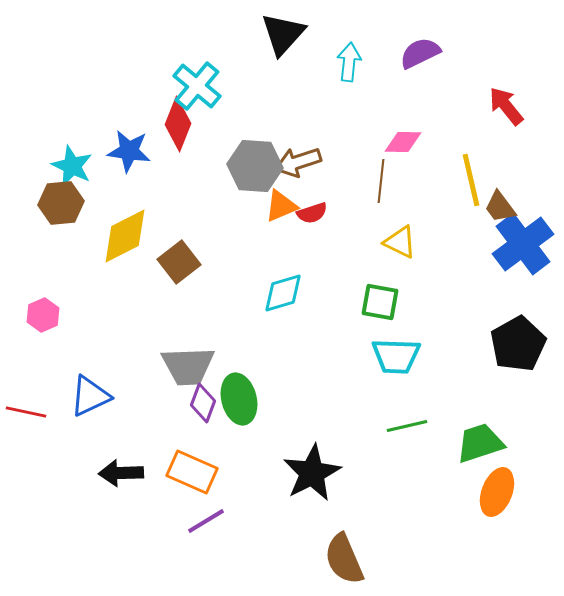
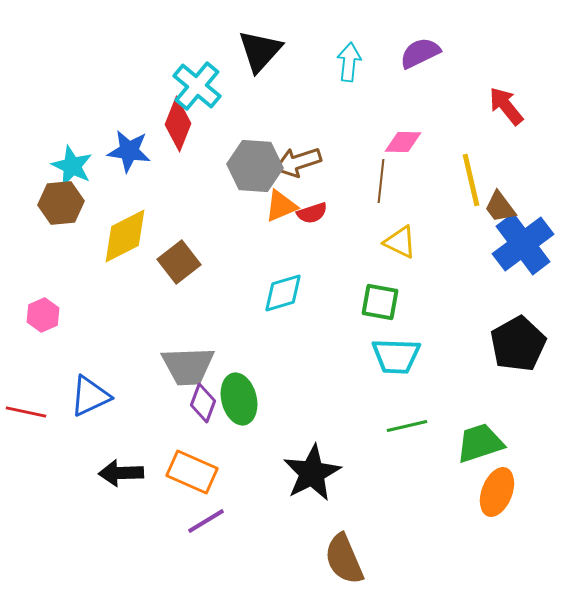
black triangle: moved 23 px left, 17 px down
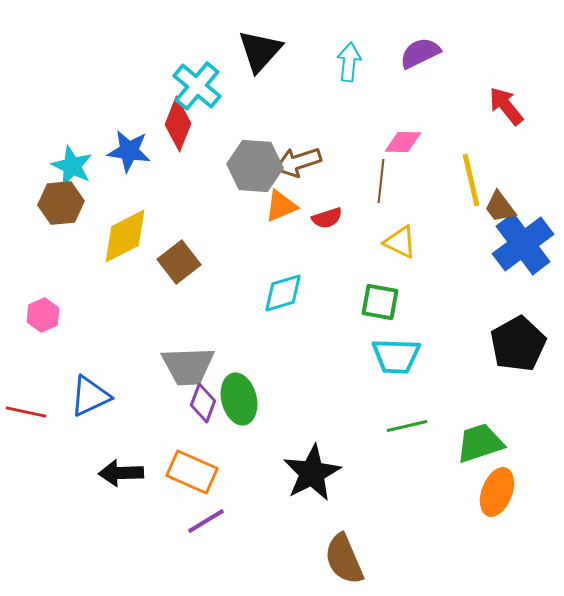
red semicircle: moved 15 px right, 5 px down
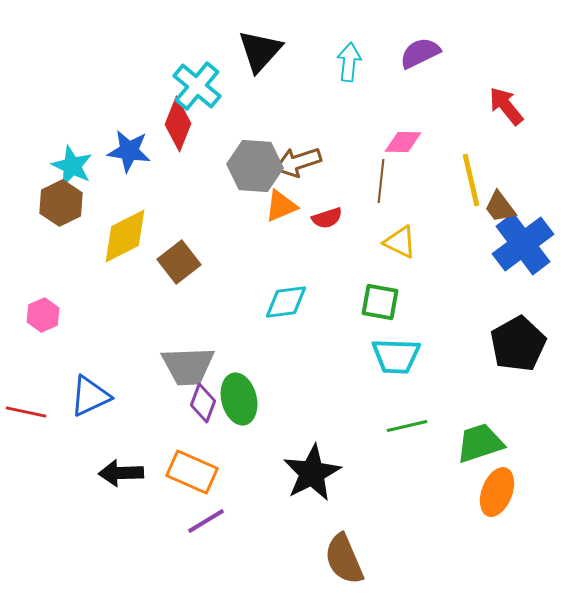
brown hexagon: rotated 21 degrees counterclockwise
cyan diamond: moved 3 px right, 9 px down; rotated 9 degrees clockwise
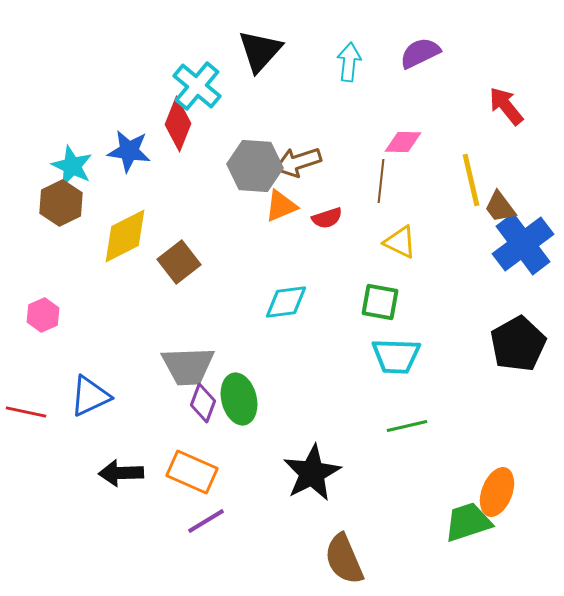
green trapezoid: moved 12 px left, 79 px down
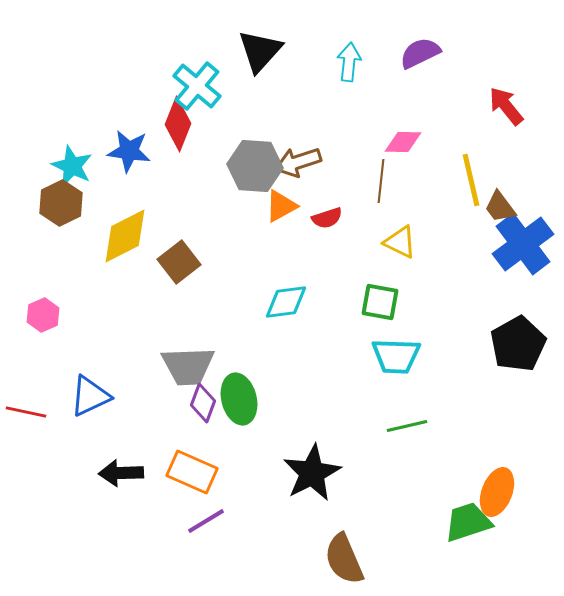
orange triangle: rotated 6 degrees counterclockwise
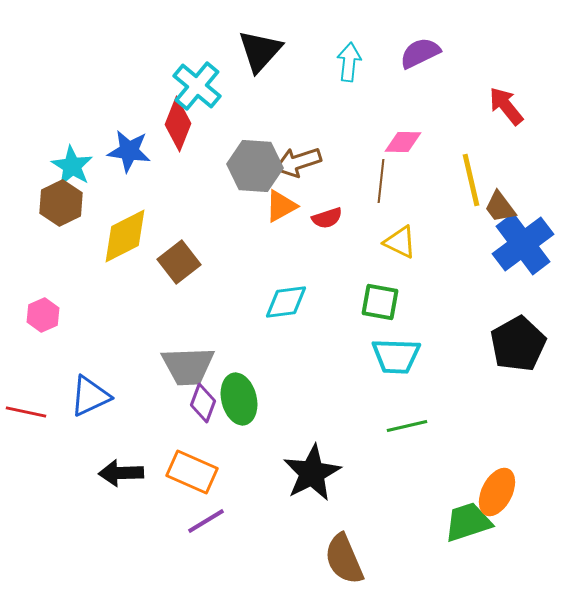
cyan star: rotated 6 degrees clockwise
orange ellipse: rotated 6 degrees clockwise
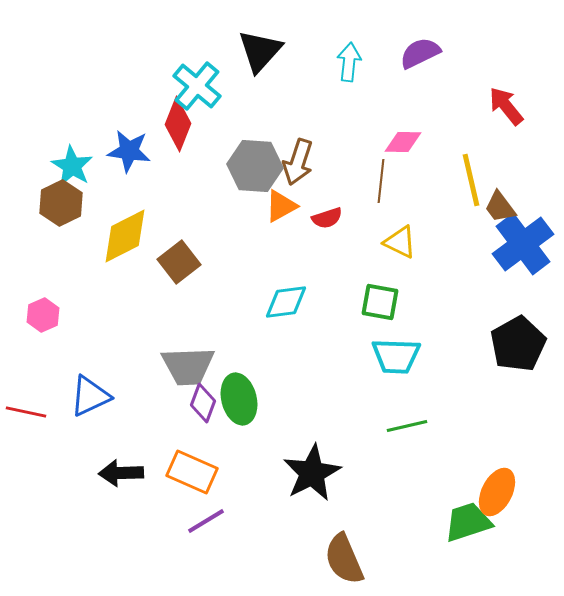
brown arrow: rotated 54 degrees counterclockwise
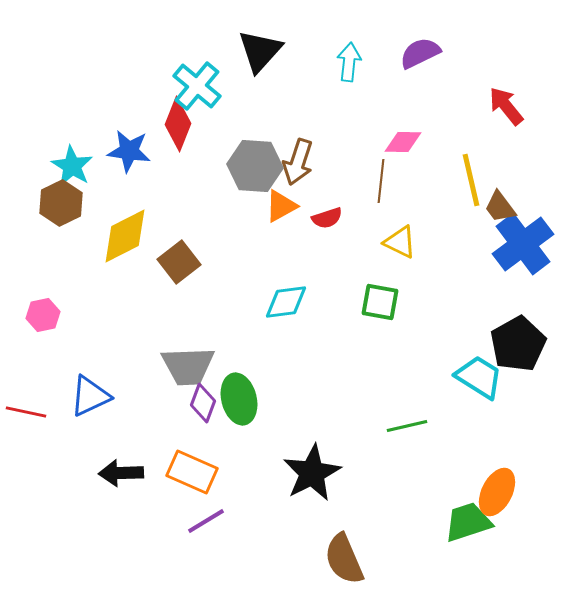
pink hexagon: rotated 12 degrees clockwise
cyan trapezoid: moved 83 px right, 21 px down; rotated 150 degrees counterclockwise
